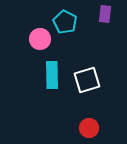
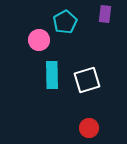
cyan pentagon: rotated 15 degrees clockwise
pink circle: moved 1 px left, 1 px down
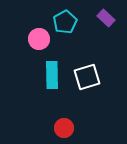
purple rectangle: moved 1 px right, 4 px down; rotated 54 degrees counterclockwise
pink circle: moved 1 px up
white square: moved 3 px up
red circle: moved 25 px left
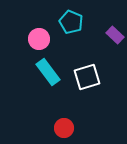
purple rectangle: moved 9 px right, 17 px down
cyan pentagon: moved 6 px right; rotated 20 degrees counterclockwise
cyan rectangle: moved 4 px left, 3 px up; rotated 36 degrees counterclockwise
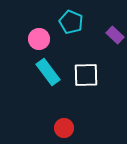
white square: moved 1 px left, 2 px up; rotated 16 degrees clockwise
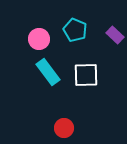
cyan pentagon: moved 4 px right, 8 px down
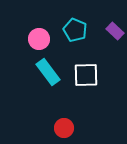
purple rectangle: moved 4 px up
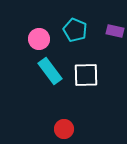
purple rectangle: rotated 30 degrees counterclockwise
cyan rectangle: moved 2 px right, 1 px up
red circle: moved 1 px down
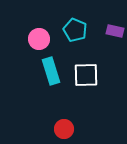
cyan rectangle: moved 1 px right; rotated 20 degrees clockwise
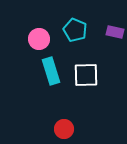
purple rectangle: moved 1 px down
